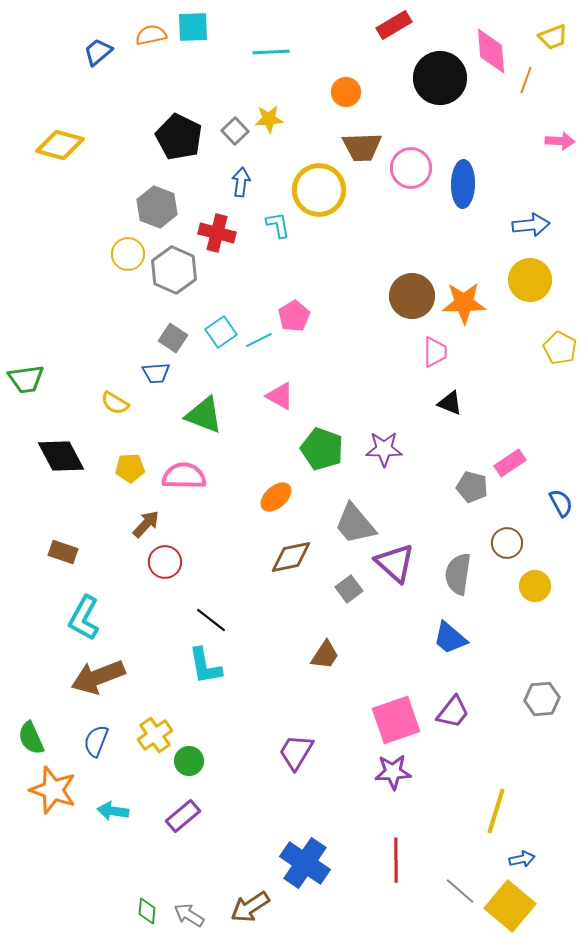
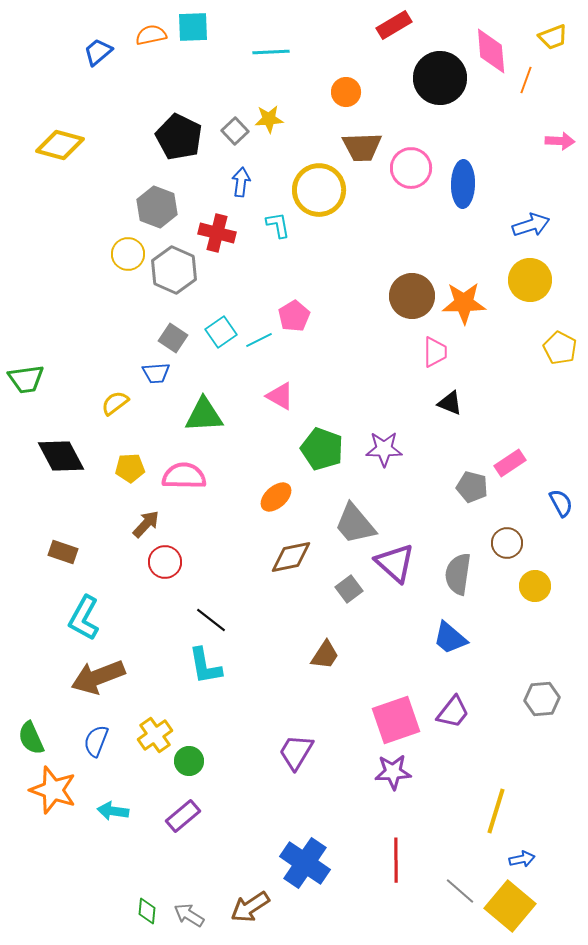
blue arrow at (531, 225): rotated 12 degrees counterclockwise
yellow semicircle at (115, 403): rotated 112 degrees clockwise
green triangle at (204, 415): rotated 24 degrees counterclockwise
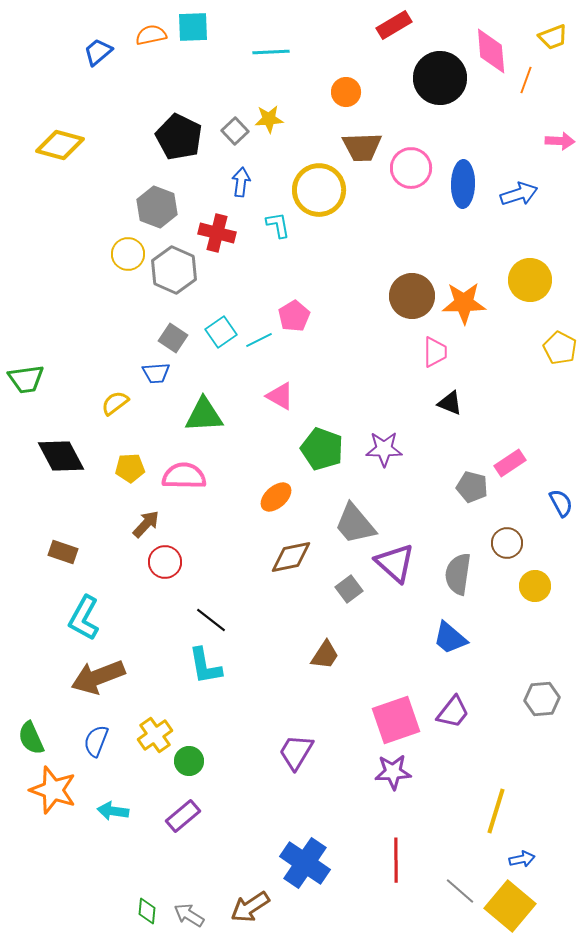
blue arrow at (531, 225): moved 12 px left, 31 px up
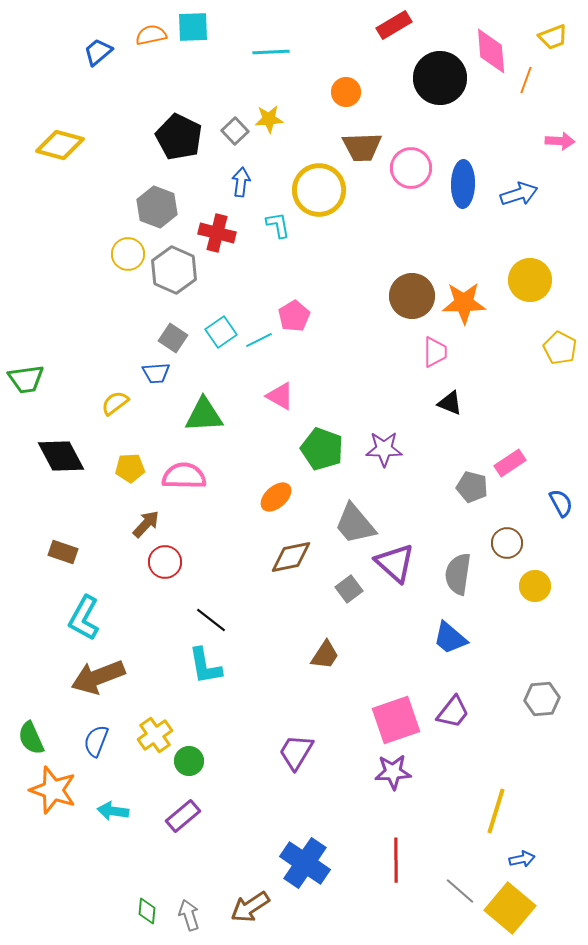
yellow square at (510, 906): moved 2 px down
gray arrow at (189, 915): rotated 40 degrees clockwise
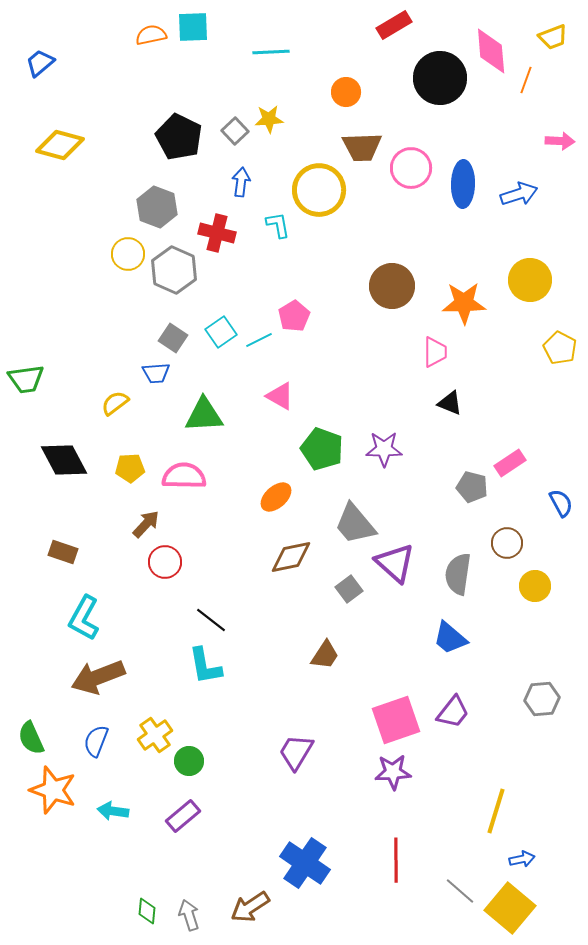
blue trapezoid at (98, 52): moved 58 px left, 11 px down
brown circle at (412, 296): moved 20 px left, 10 px up
black diamond at (61, 456): moved 3 px right, 4 px down
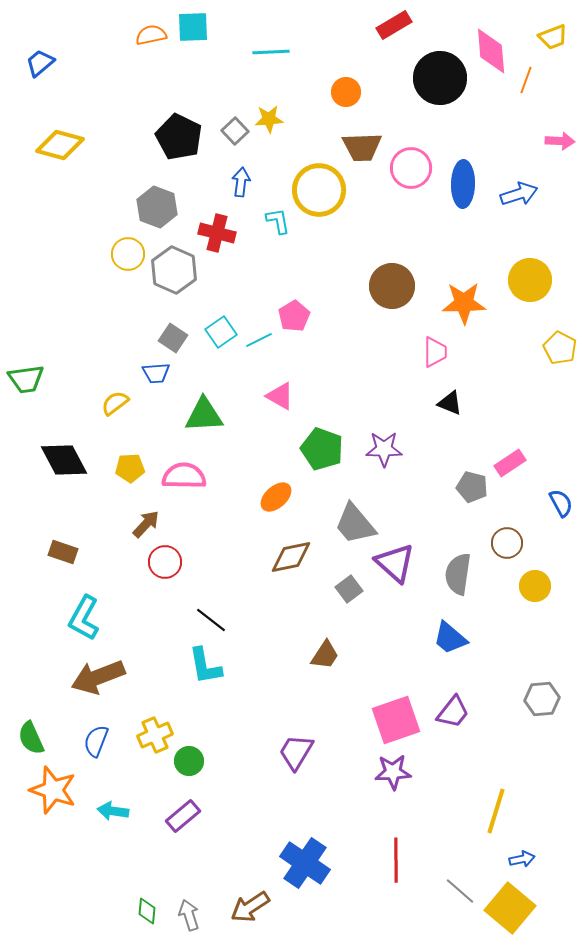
cyan L-shape at (278, 225): moved 4 px up
yellow cross at (155, 735): rotated 12 degrees clockwise
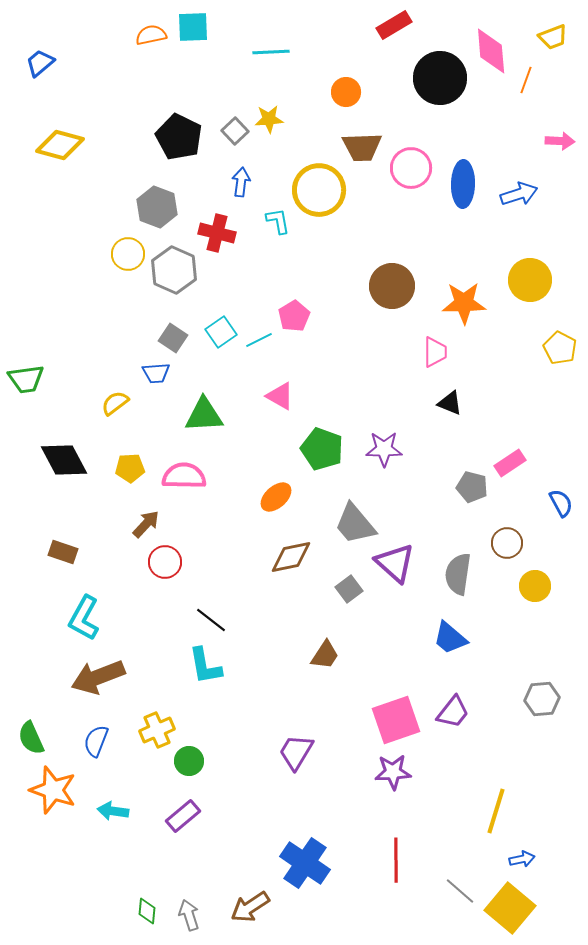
yellow cross at (155, 735): moved 2 px right, 5 px up
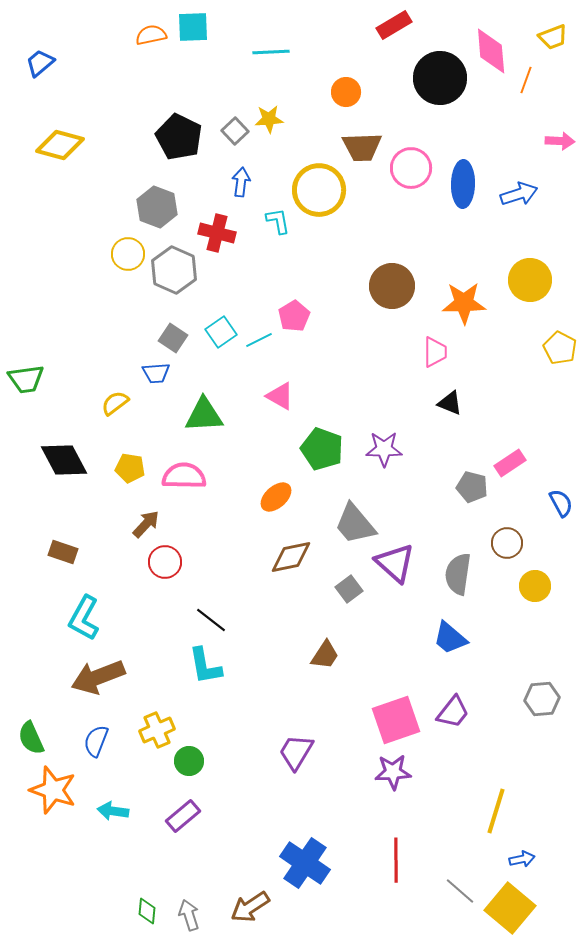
yellow pentagon at (130, 468): rotated 12 degrees clockwise
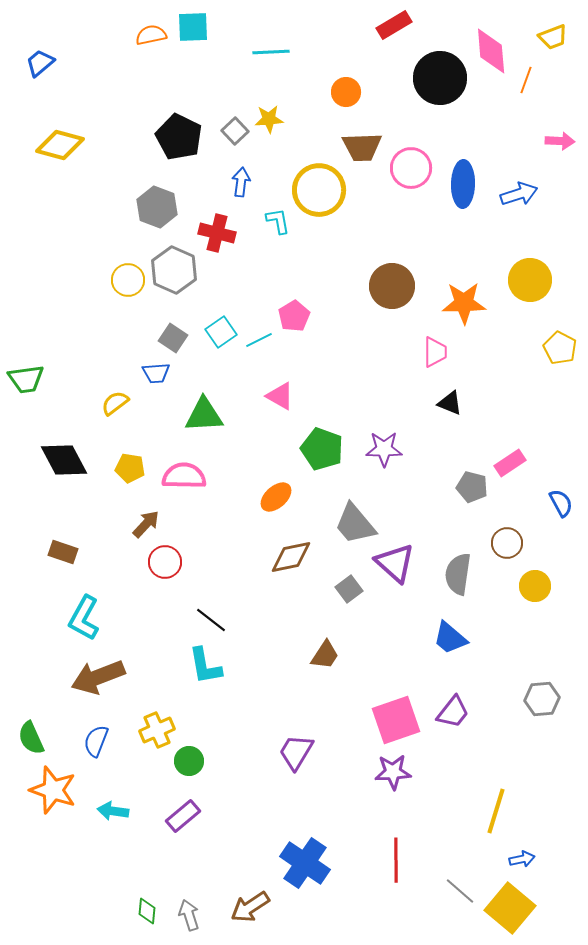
yellow circle at (128, 254): moved 26 px down
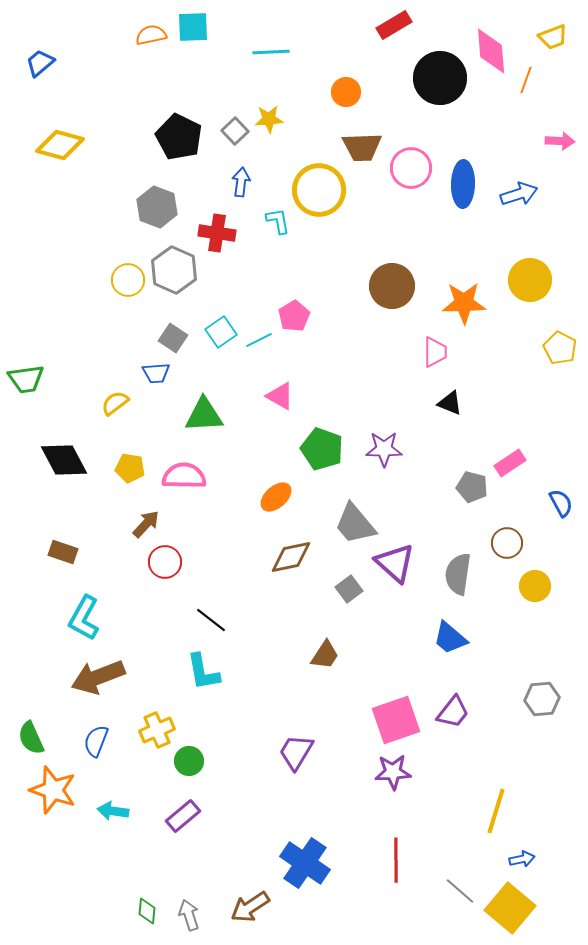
red cross at (217, 233): rotated 6 degrees counterclockwise
cyan L-shape at (205, 666): moved 2 px left, 6 px down
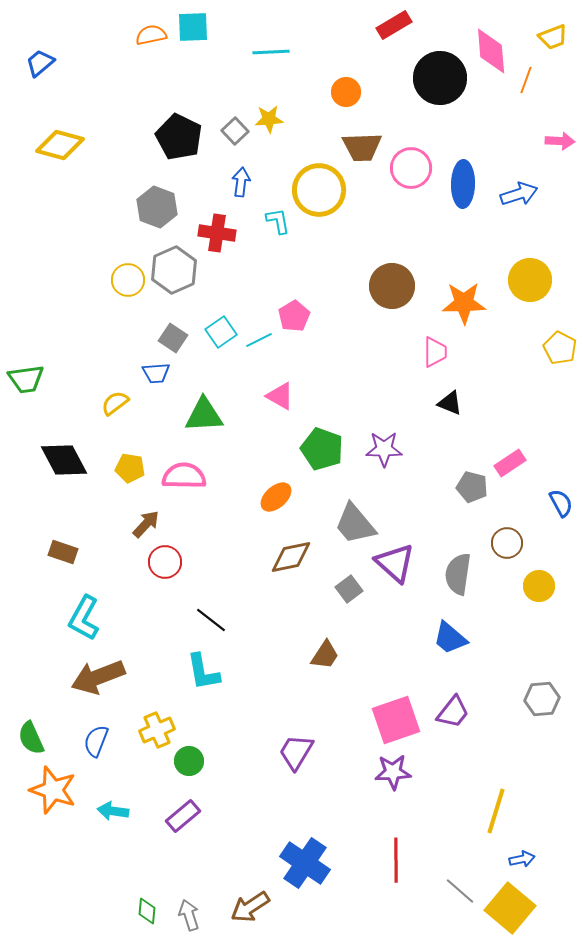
gray hexagon at (174, 270): rotated 12 degrees clockwise
yellow circle at (535, 586): moved 4 px right
